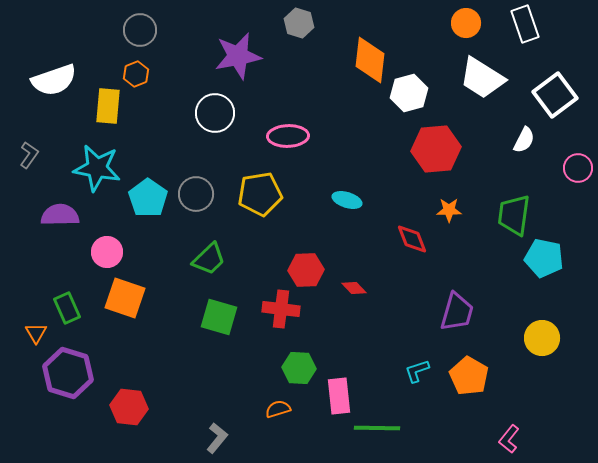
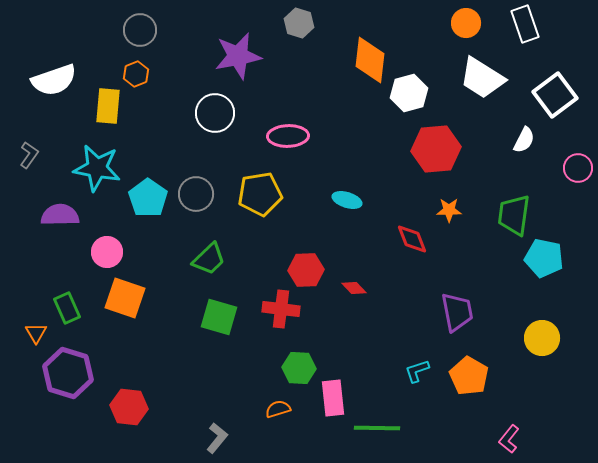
purple trapezoid at (457, 312): rotated 27 degrees counterclockwise
pink rectangle at (339, 396): moved 6 px left, 2 px down
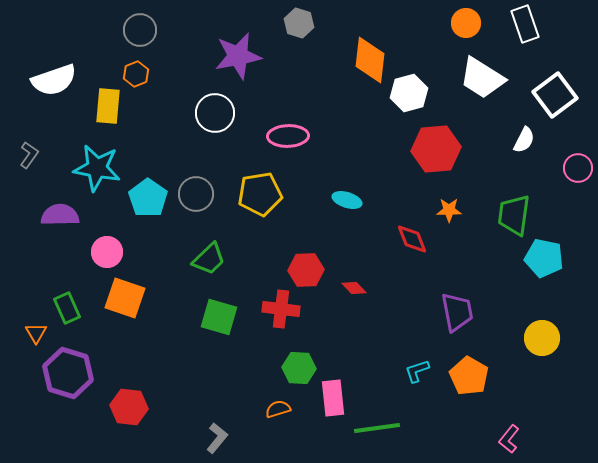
green line at (377, 428): rotated 9 degrees counterclockwise
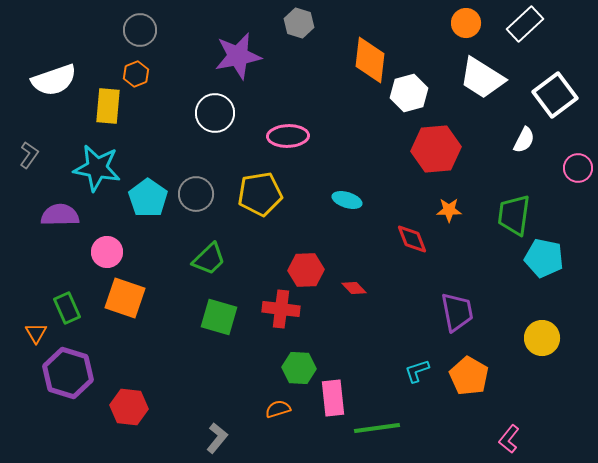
white rectangle at (525, 24): rotated 66 degrees clockwise
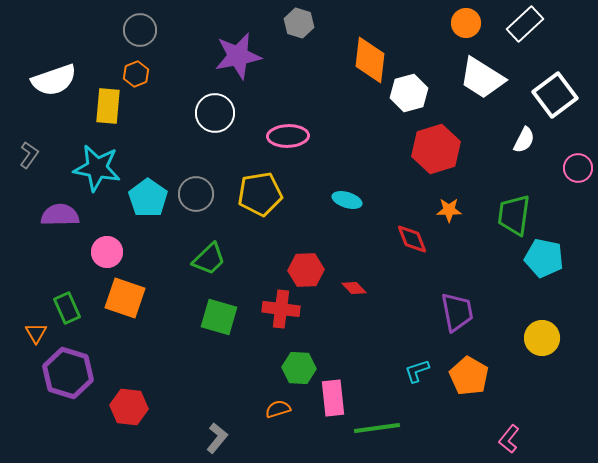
red hexagon at (436, 149): rotated 12 degrees counterclockwise
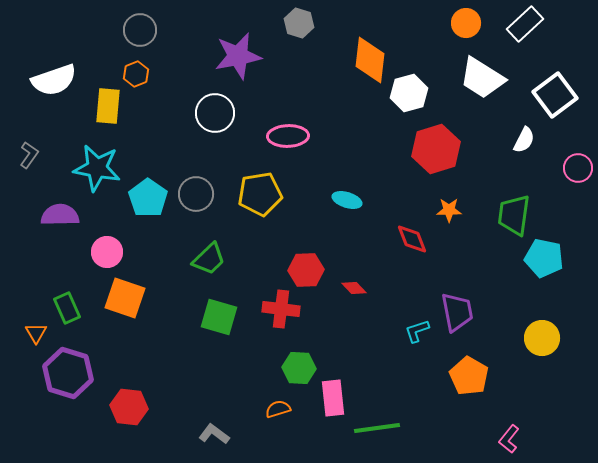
cyan L-shape at (417, 371): moved 40 px up
gray L-shape at (217, 438): moved 3 px left, 4 px up; rotated 92 degrees counterclockwise
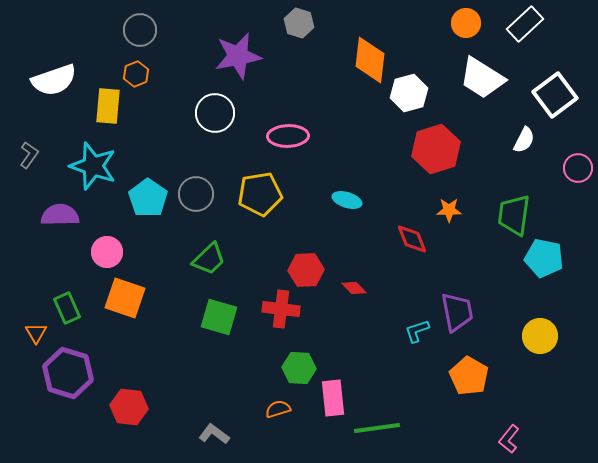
cyan star at (97, 168): moved 4 px left, 2 px up; rotated 9 degrees clockwise
yellow circle at (542, 338): moved 2 px left, 2 px up
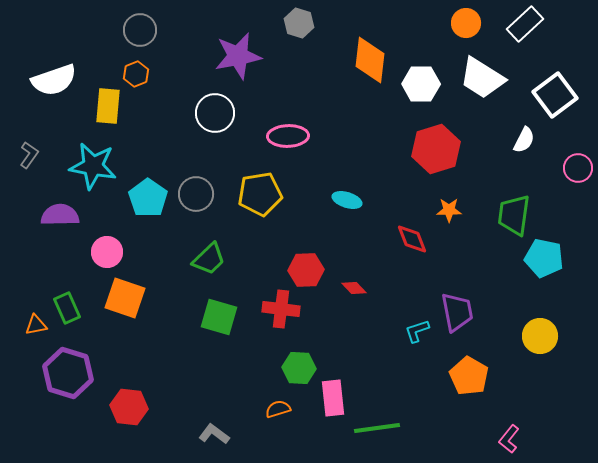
white hexagon at (409, 93): moved 12 px right, 9 px up; rotated 15 degrees clockwise
cyan star at (93, 166): rotated 9 degrees counterclockwise
orange triangle at (36, 333): moved 8 px up; rotated 50 degrees clockwise
